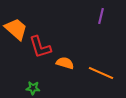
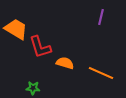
purple line: moved 1 px down
orange trapezoid: rotated 10 degrees counterclockwise
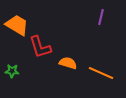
orange trapezoid: moved 1 px right, 4 px up
orange semicircle: moved 3 px right
green star: moved 21 px left, 17 px up
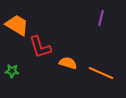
purple line: moved 1 px down
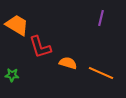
green star: moved 4 px down
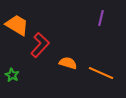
red L-shape: moved 2 px up; rotated 120 degrees counterclockwise
green star: rotated 24 degrees clockwise
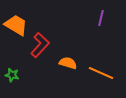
orange trapezoid: moved 1 px left
green star: rotated 16 degrees counterclockwise
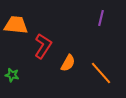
orange trapezoid: rotated 25 degrees counterclockwise
red L-shape: moved 3 px right, 1 px down; rotated 10 degrees counterclockwise
orange semicircle: rotated 102 degrees clockwise
orange line: rotated 25 degrees clockwise
